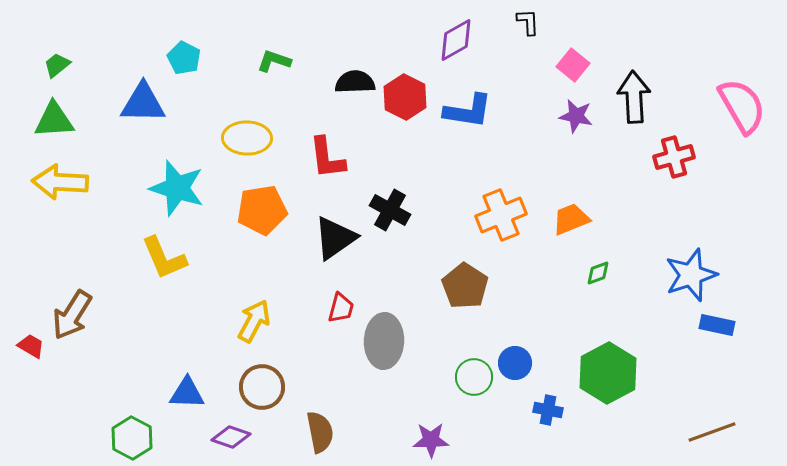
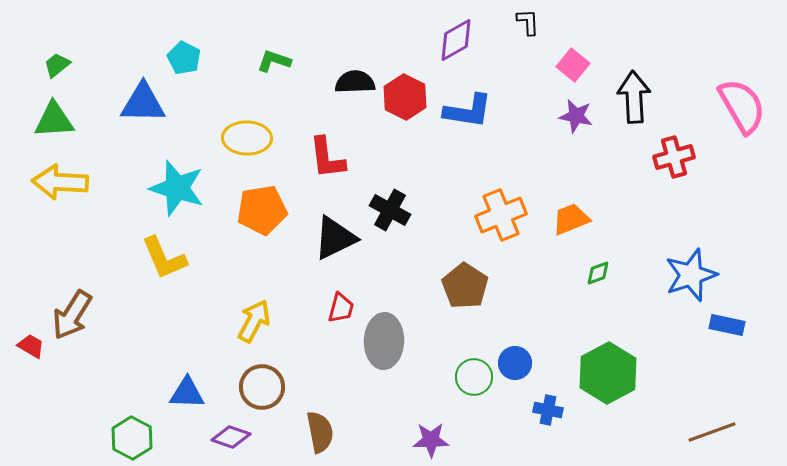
black triangle at (335, 238): rotated 9 degrees clockwise
blue rectangle at (717, 325): moved 10 px right
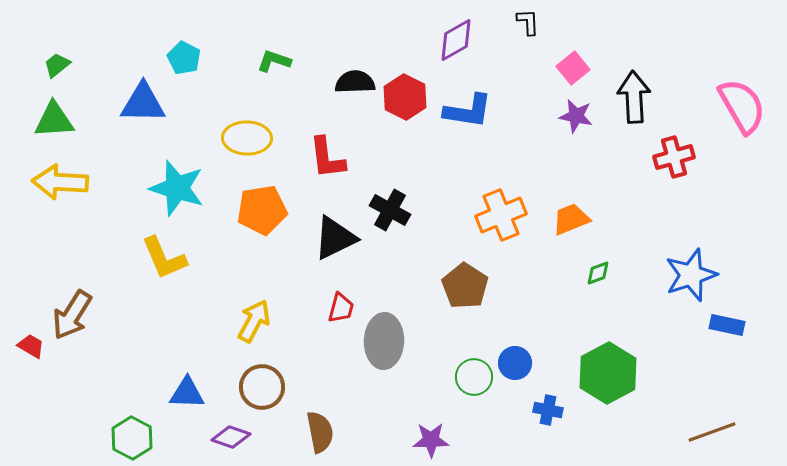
pink square at (573, 65): moved 3 px down; rotated 12 degrees clockwise
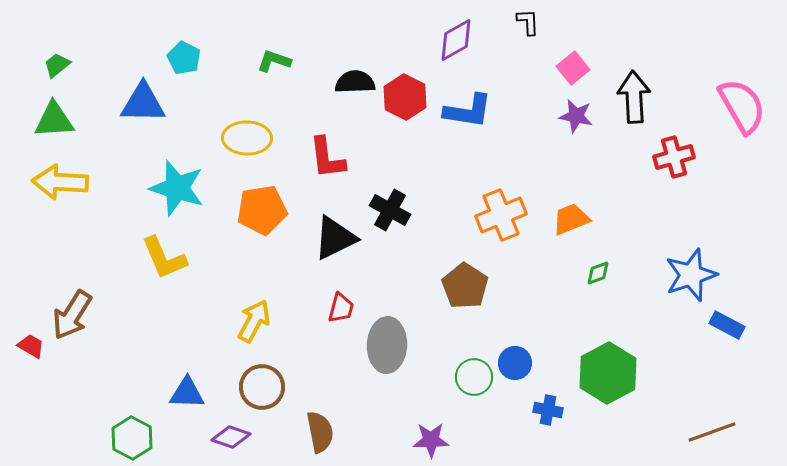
blue rectangle at (727, 325): rotated 16 degrees clockwise
gray ellipse at (384, 341): moved 3 px right, 4 px down
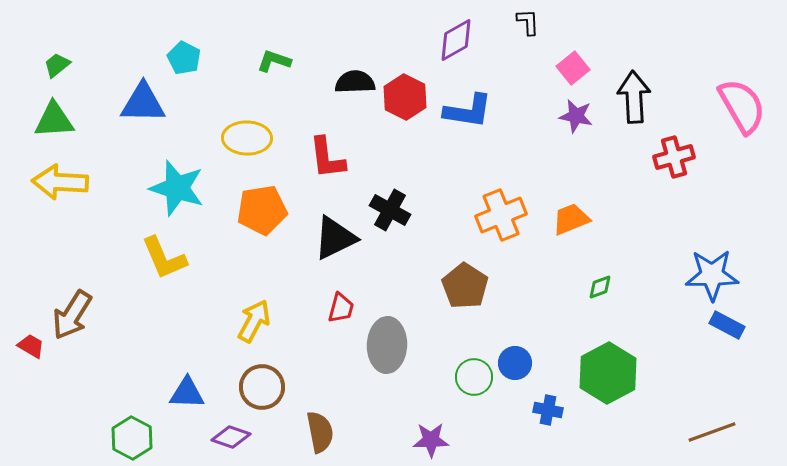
green diamond at (598, 273): moved 2 px right, 14 px down
blue star at (691, 275): moved 21 px right; rotated 18 degrees clockwise
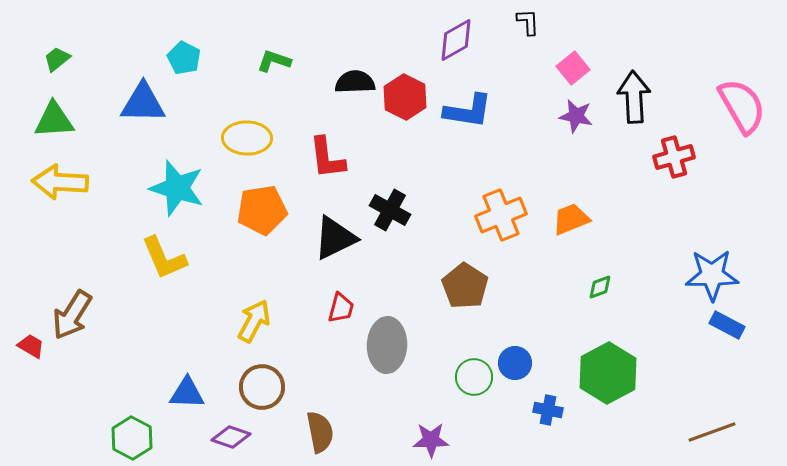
green trapezoid at (57, 65): moved 6 px up
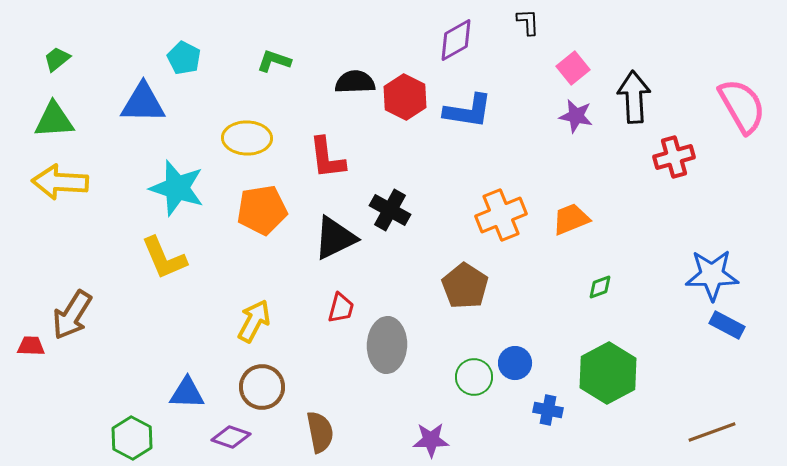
red trapezoid at (31, 346): rotated 28 degrees counterclockwise
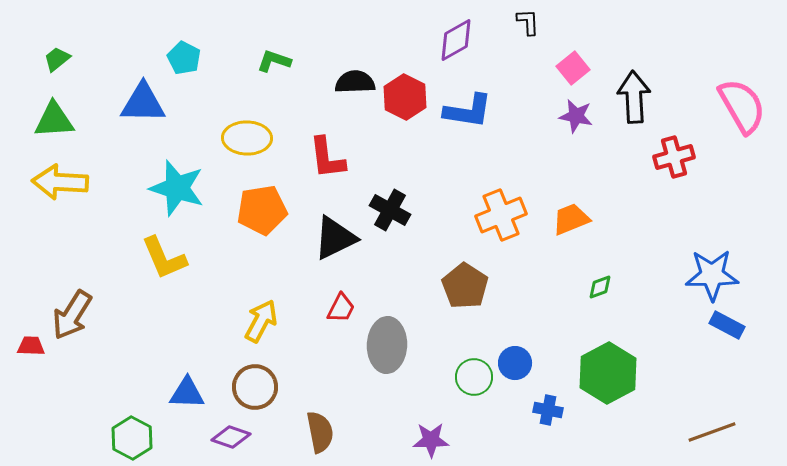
red trapezoid at (341, 308): rotated 12 degrees clockwise
yellow arrow at (254, 321): moved 7 px right
brown circle at (262, 387): moved 7 px left
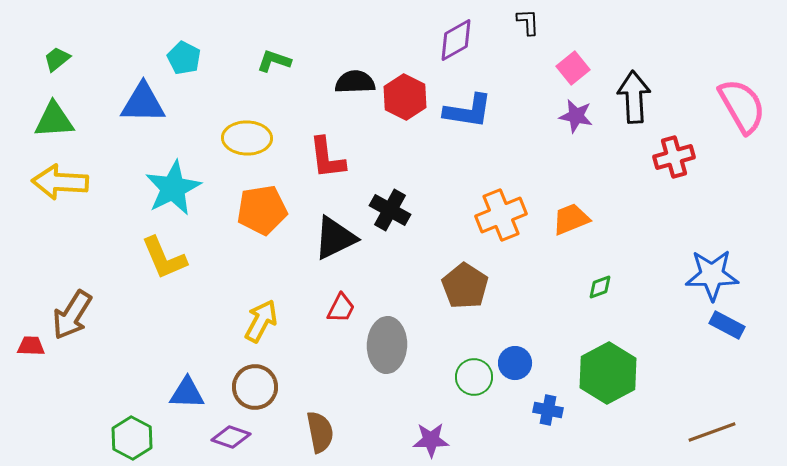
cyan star at (177, 188): moved 4 px left; rotated 28 degrees clockwise
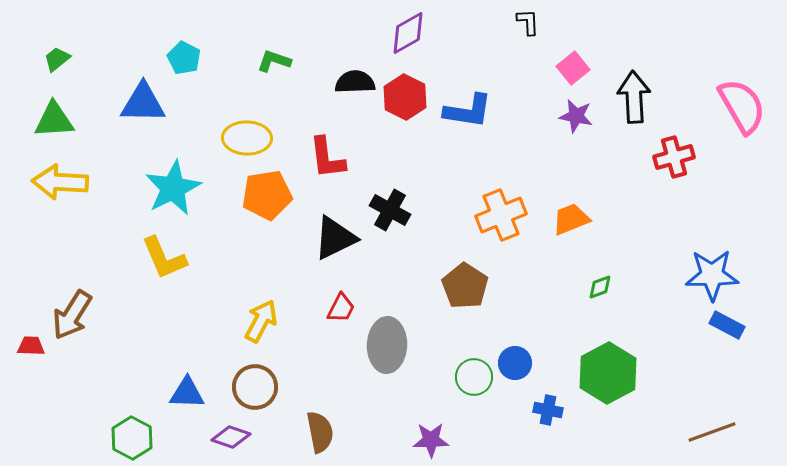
purple diamond at (456, 40): moved 48 px left, 7 px up
orange pentagon at (262, 210): moved 5 px right, 15 px up
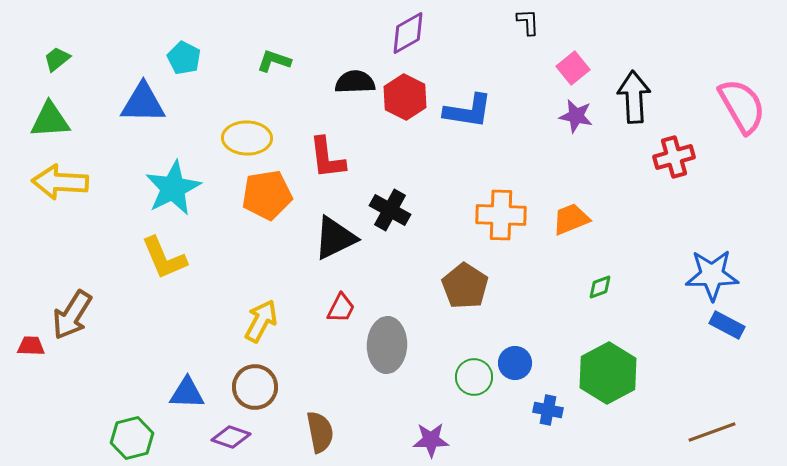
green triangle at (54, 120): moved 4 px left
orange cross at (501, 215): rotated 24 degrees clockwise
green hexagon at (132, 438): rotated 18 degrees clockwise
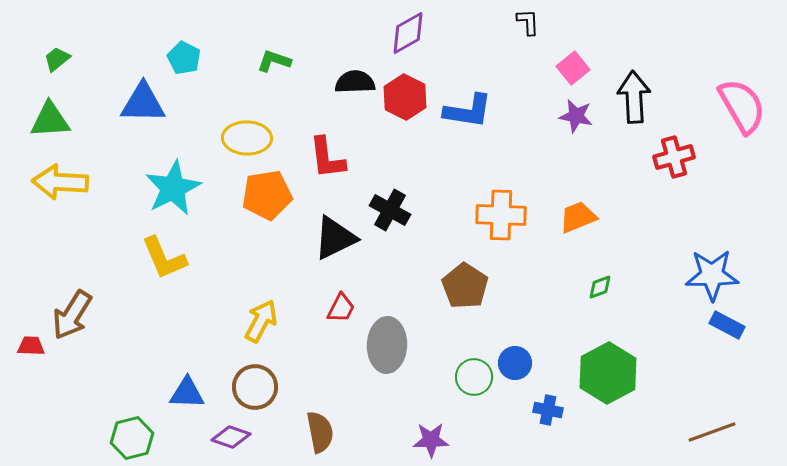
orange trapezoid at (571, 219): moved 7 px right, 2 px up
